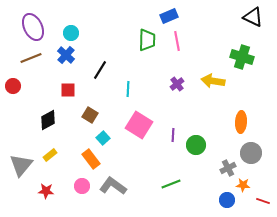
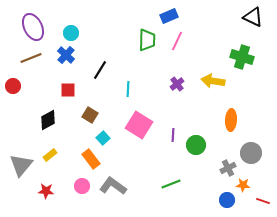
pink line: rotated 36 degrees clockwise
orange ellipse: moved 10 px left, 2 px up
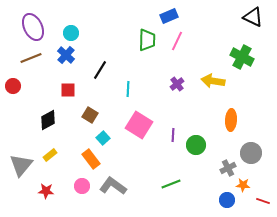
green cross: rotated 10 degrees clockwise
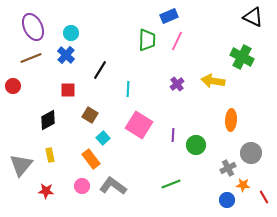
yellow rectangle: rotated 64 degrees counterclockwise
red line: moved 1 px right, 4 px up; rotated 40 degrees clockwise
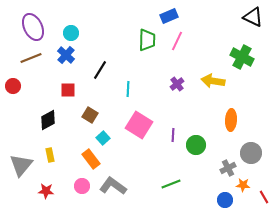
blue circle: moved 2 px left
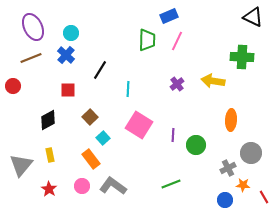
green cross: rotated 25 degrees counterclockwise
brown square: moved 2 px down; rotated 14 degrees clockwise
red star: moved 3 px right, 2 px up; rotated 28 degrees clockwise
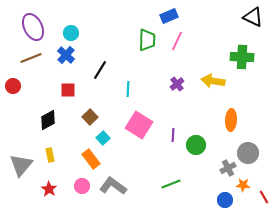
gray circle: moved 3 px left
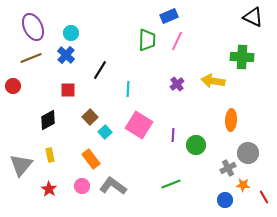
cyan square: moved 2 px right, 6 px up
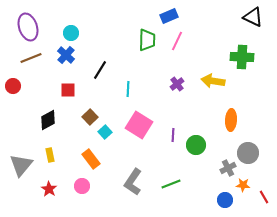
purple ellipse: moved 5 px left; rotated 8 degrees clockwise
gray L-shape: moved 20 px right, 4 px up; rotated 92 degrees counterclockwise
